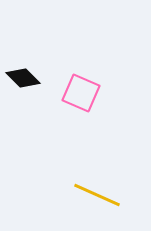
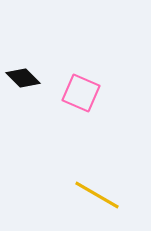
yellow line: rotated 6 degrees clockwise
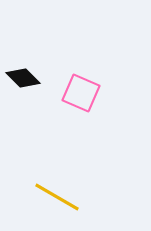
yellow line: moved 40 px left, 2 px down
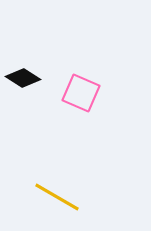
black diamond: rotated 12 degrees counterclockwise
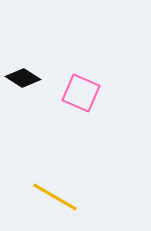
yellow line: moved 2 px left
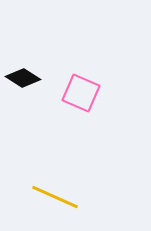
yellow line: rotated 6 degrees counterclockwise
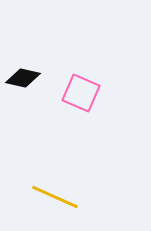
black diamond: rotated 20 degrees counterclockwise
